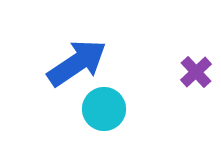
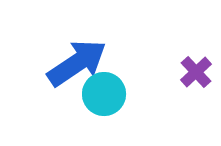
cyan circle: moved 15 px up
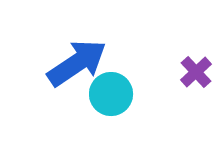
cyan circle: moved 7 px right
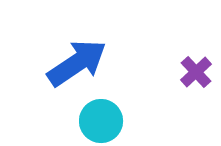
cyan circle: moved 10 px left, 27 px down
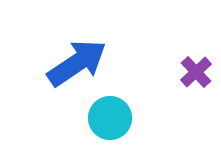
cyan circle: moved 9 px right, 3 px up
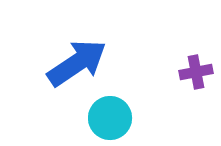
purple cross: rotated 32 degrees clockwise
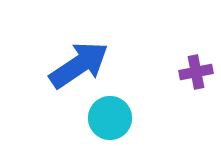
blue arrow: moved 2 px right, 2 px down
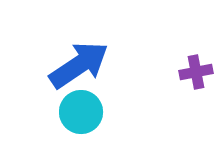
cyan circle: moved 29 px left, 6 px up
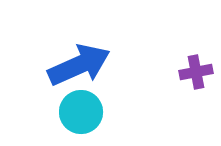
blue arrow: rotated 10 degrees clockwise
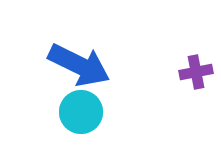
blue arrow: rotated 50 degrees clockwise
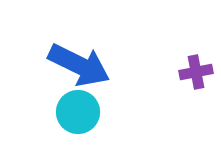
cyan circle: moved 3 px left
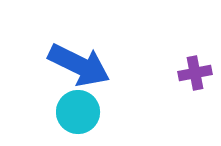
purple cross: moved 1 px left, 1 px down
